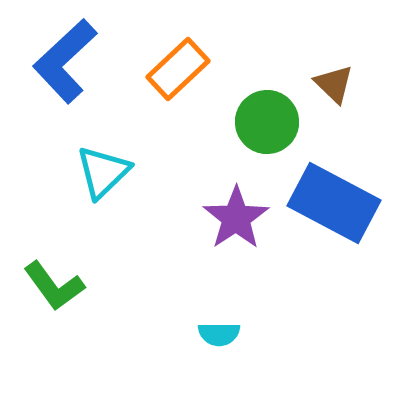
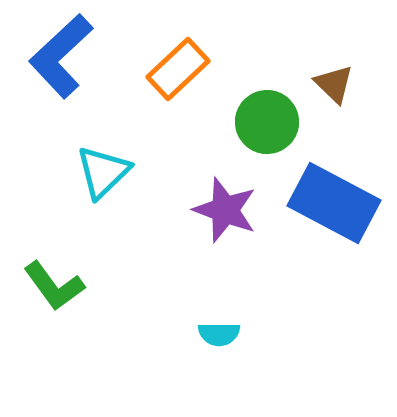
blue L-shape: moved 4 px left, 5 px up
purple star: moved 11 px left, 8 px up; rotated 18 degrees counterclockwise
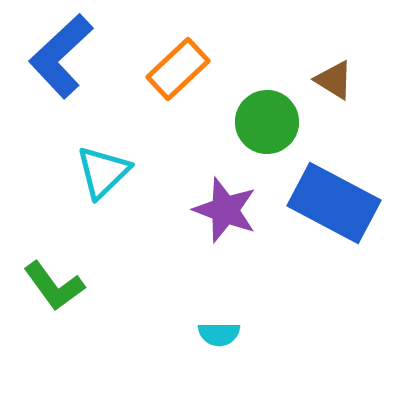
brown triangle: moved 4 px up; rotated 12 degrees counterclockwise
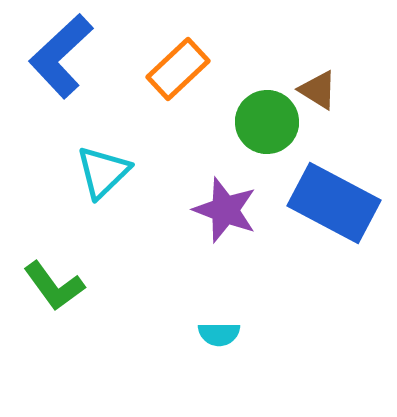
brown triangle: moved 16 px left, 10 px down
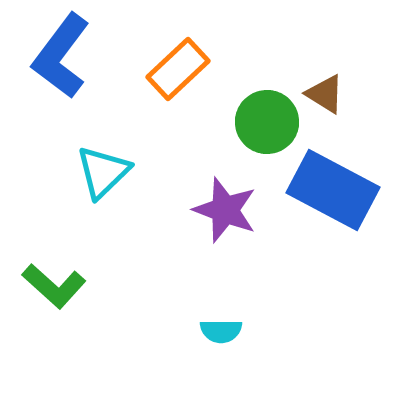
blue L-shape: rotated 10 degrees counterclockwise
brown triangle: moved 7 px right, 4 px down
blue rectangle: moved 1 px left, 13 px up
green L-shape: rotated 12 degrees counterclockwise
cyan semicircle: moved 2 px right, 3 px up
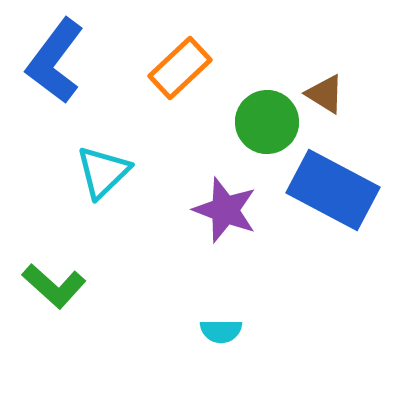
blue L-shape: moved 6 px left, 5 px down
orange rectangle: moved 2 px right, 1 px up
